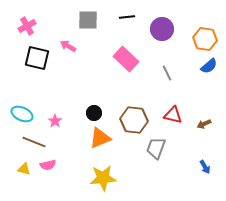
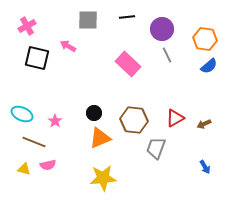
pink rectangle: moved 2 px right, 5 px down
gray line: moved 18 px up
red triangle: moved 2 px right, 3 px down; rotated 42 degrees counterclockwise
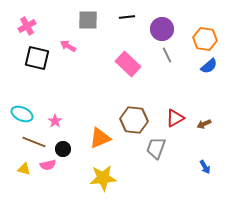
black circle: moved 31 px left, 36 px down
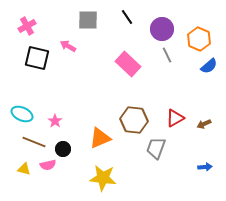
black line: rotated 63 degrees clockwise
orange hexagon: moved 6 px left; rotated 15 degrees clockwise
blue arrow: rotated 64 degrees counterclockwise
yellow star: rotated 12 degrees clockwise
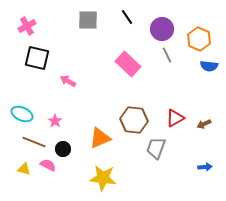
pink arrow: moved 35 px down
blue semicircle: rotated 48 degrees clockwise
pink semicircle: rotated 140 degrees counterclockwise
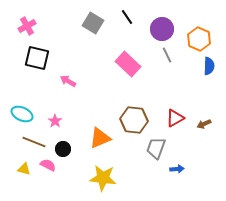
gray square: moved 5 px right, 3 px down; rotated 30 degrees clockwise
blue semicircle: rotated 96 degrees counterclockwise
blue arrow: moved 28 px left, 2 px down
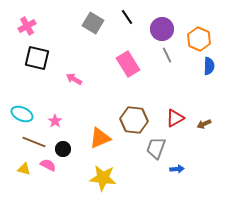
pink rectangle: rotated 15 degrees clockwise
pink arrow: moved 6 px right, 2 px up
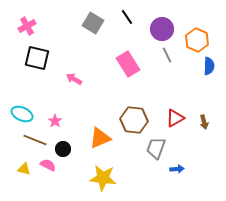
orange hexagon: moved 2 px left, 1 px down
brown arrow: moved 2 px up; rotated 80 degrees counterclockwise
brown line: moved 1 px right, 2 px up
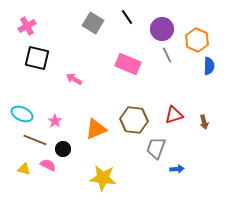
pink rectangle: rotated 35 degrees counterclockwise
red triangle: moved 1 px left, 3 px up; rotated 12 degrees clockwise
orange triangle: moved 4 px left, 9 px up
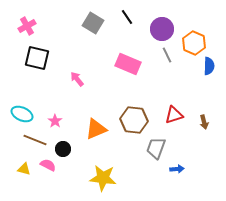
orange hexagon: moved 3 px left, 3 px down
pink arrow: moved 3 px right; rotated 21 degrees clockwise
